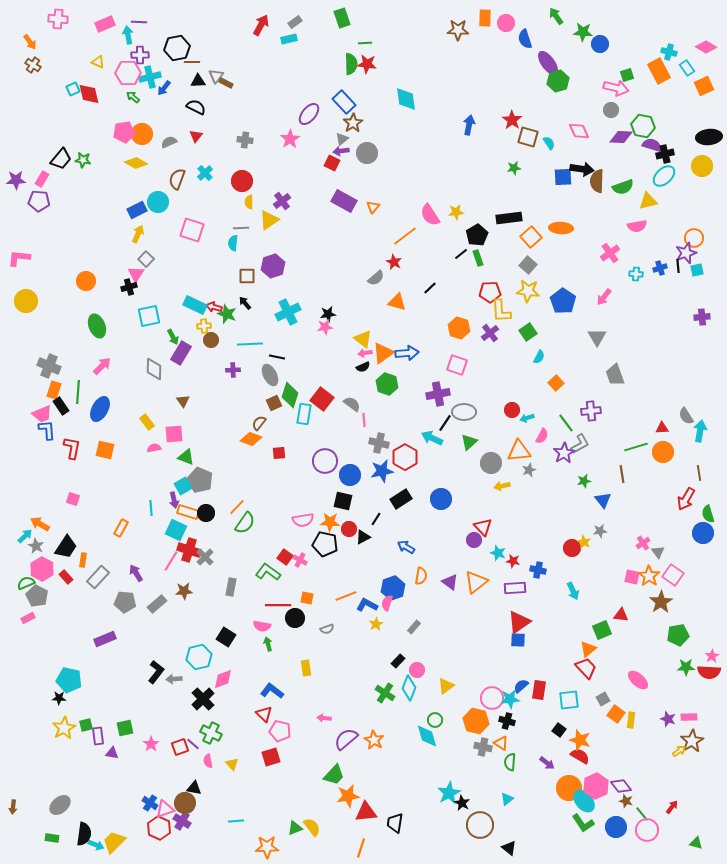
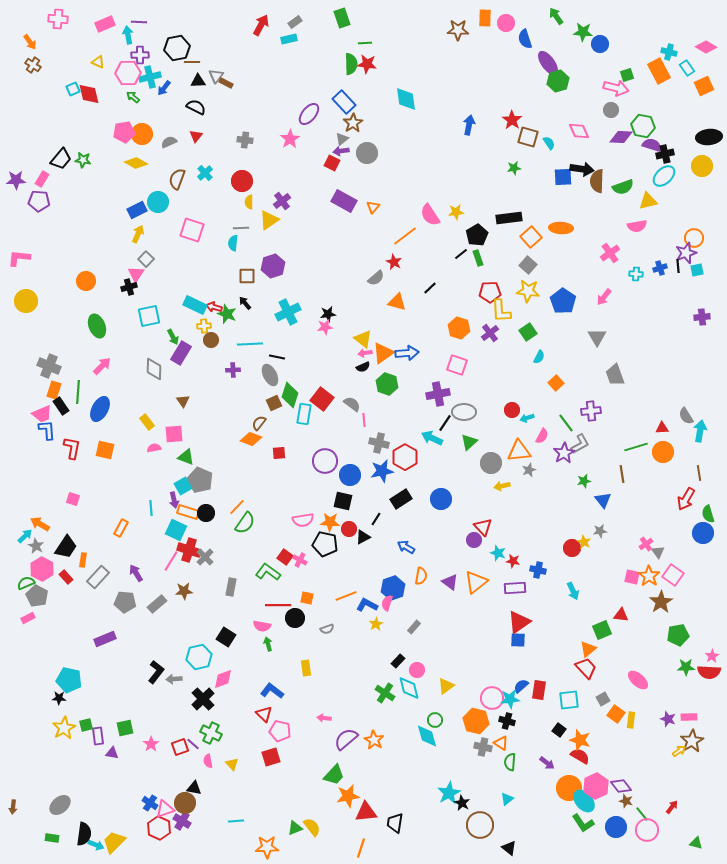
pink cross at (643, 543): moved 3 px right, 1 px down
cyan diamond at (409, 688): rotated 35 degrees counterclockwise
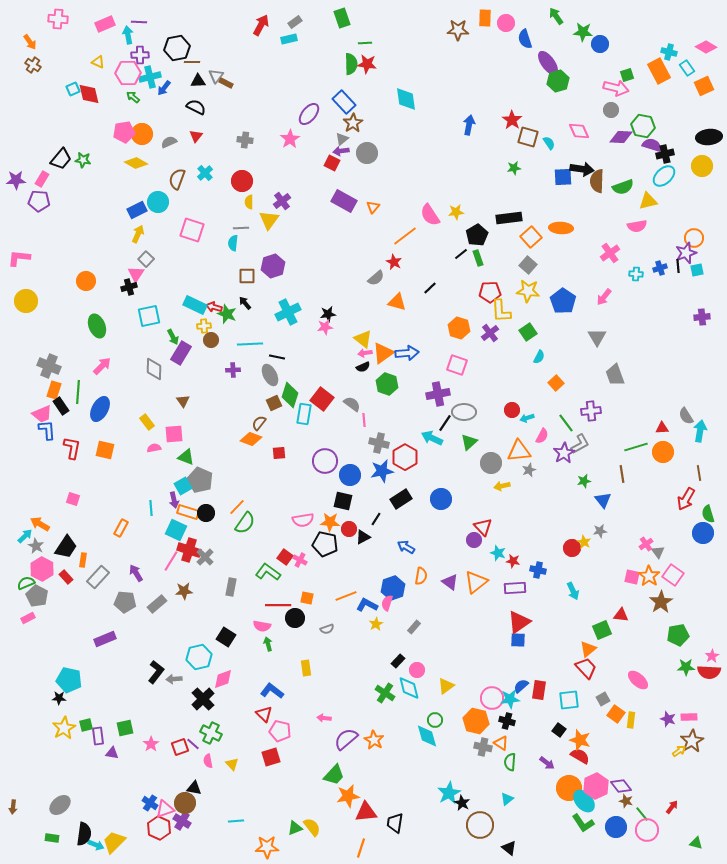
yellow triangle at (269, 220): rotated 20 degrees counterclockwise
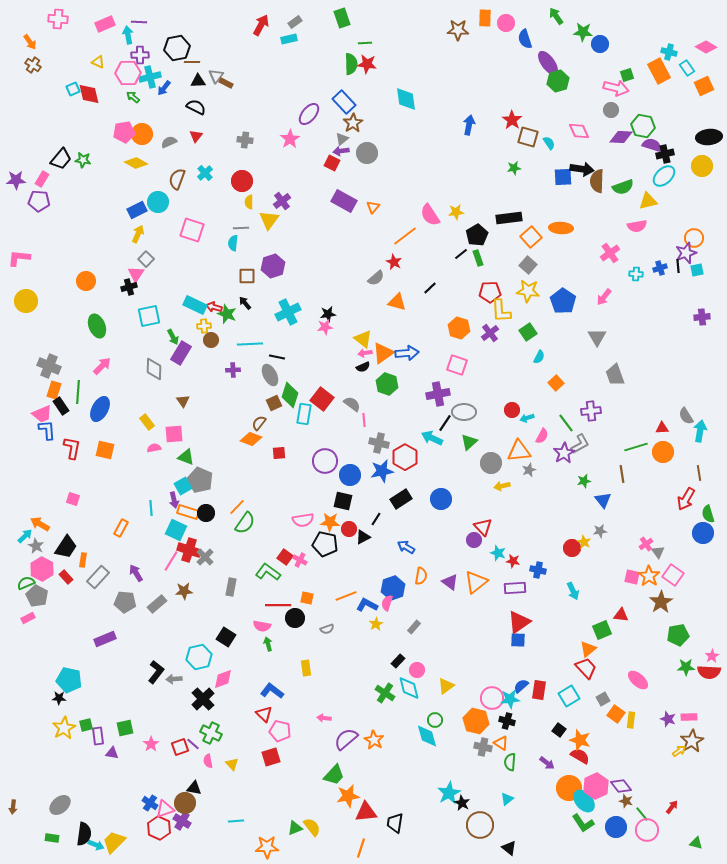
cyan square at (569, 700): moved 4 px up; rotated 25 degrees counterclockwise
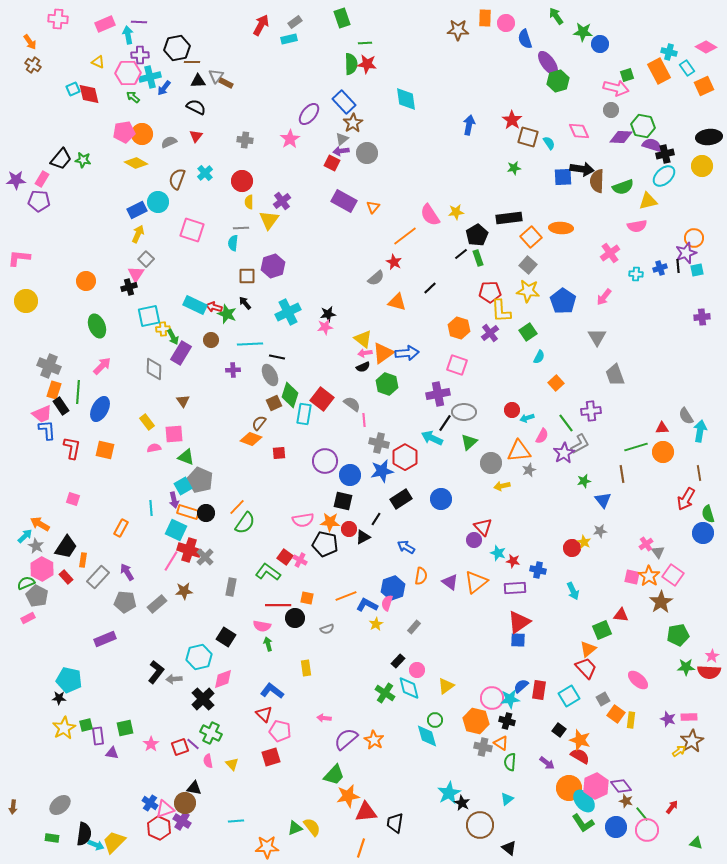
yellow cross at (204, 326): moved 41 px left, 3 px down
purple arrow at (136, 573): moved 9 px left, 1 px up
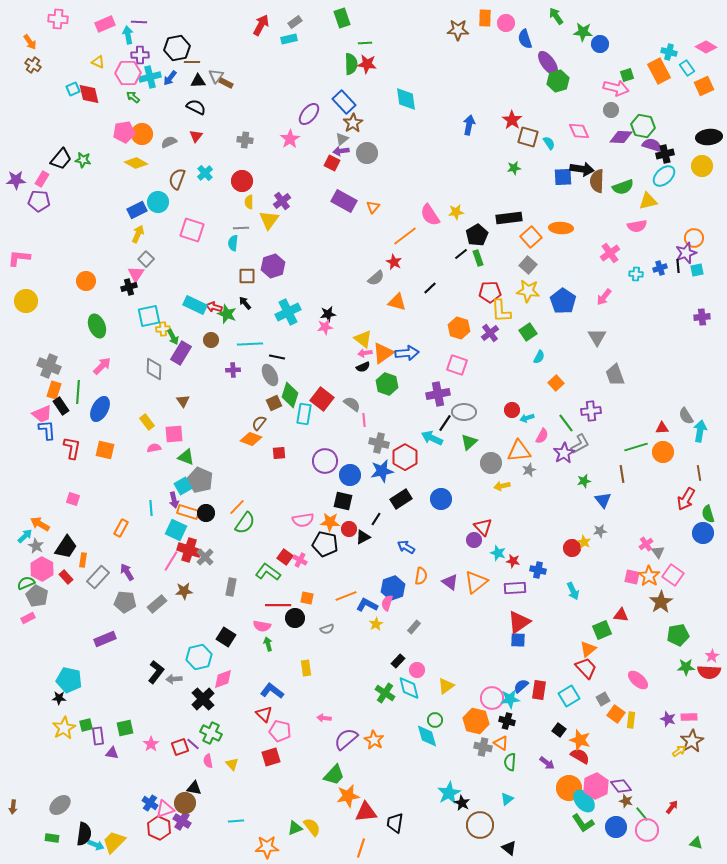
blue arrow at (164, 88): moved 6 px right, 10 px up
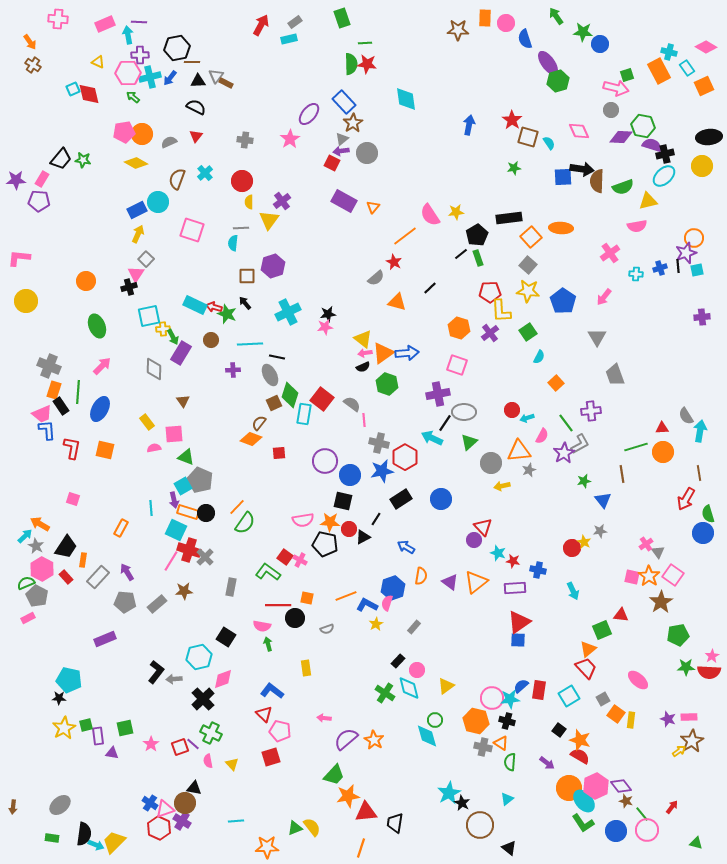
blue circle at (616, 827): moved 4 px down
